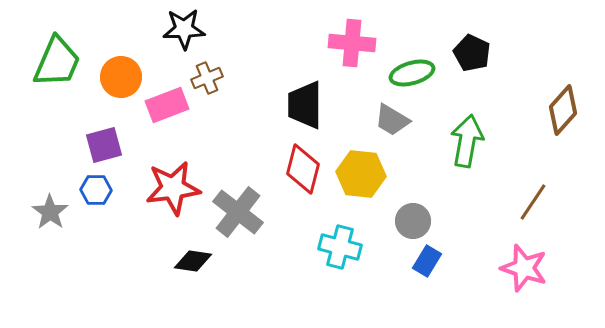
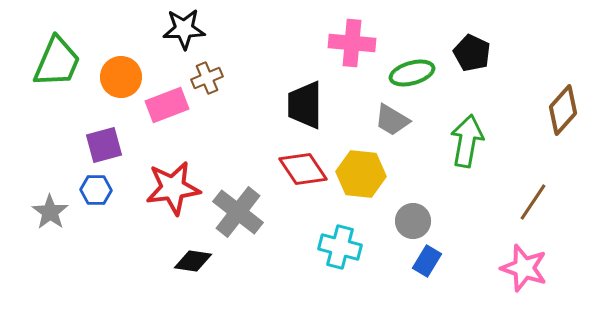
red diamond: rotated 48 degrees counterclockwise
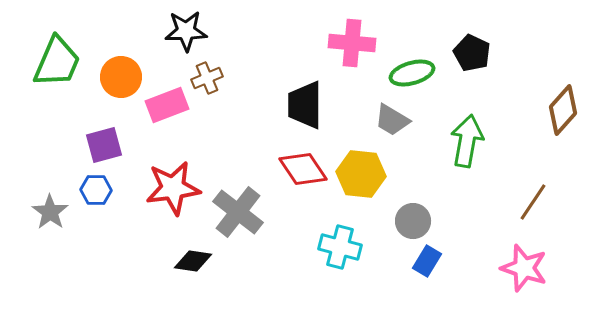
black star: moved 2 px right, 2 px down
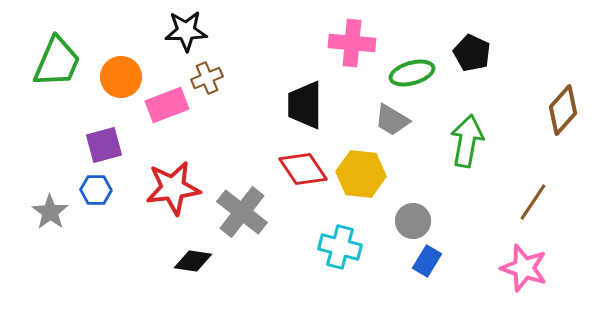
gray cross: moved 4 px right
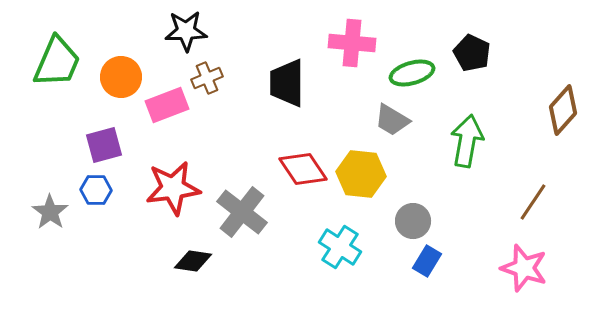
black trapezoid: moved 18 px left, 22 px up
cyan cross: rotated 18 degrees clockwise
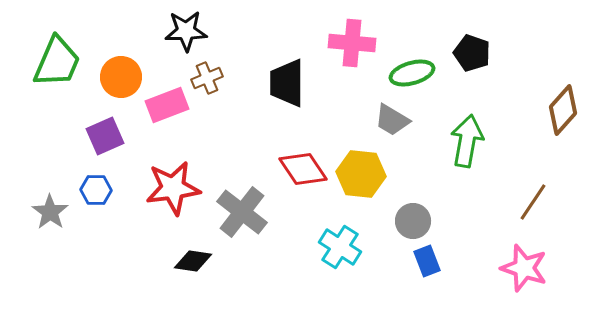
black pentagon: rotated 6 degrees counterclockwise
purple square: moved 1 px right, 9 px up; rotated 9 degrees counterclockwise
blue rectangle: rotated 52 degrees counterclockwise
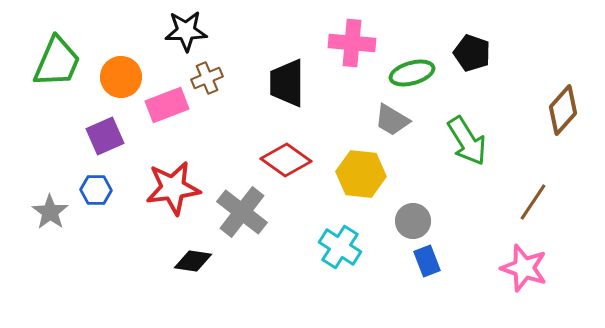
green arrow: rotated 138 degrees clockwise
red diamond: moved 17 px left, 9 px up; rotated 21 degrees counterclockwise
